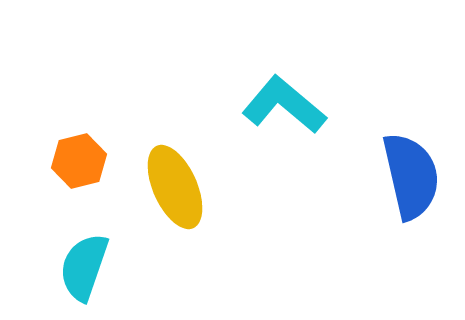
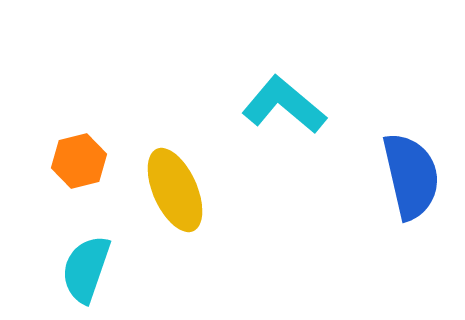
yellow ellipse: moved 3 px down
cyan semicircle: moved 2 px right, 2 px down
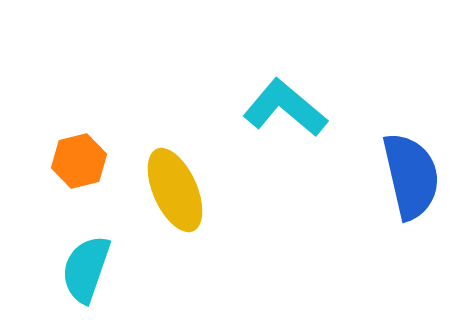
cyan L-shape: moved 1 px right, 3 px down
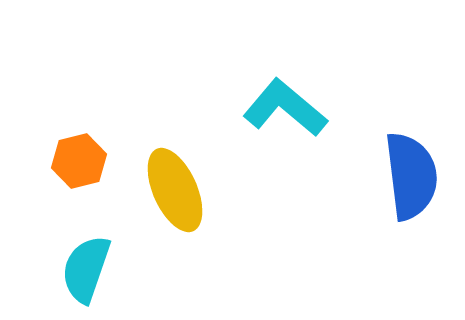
blue semicircle: rotated 6 degrees clockwise
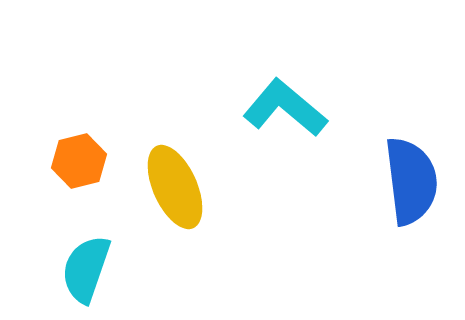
blue semicircle: moved 5 px down
yellow ellipse: moved 3 px up
